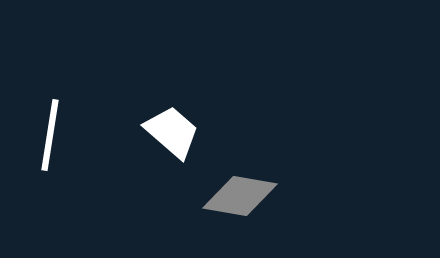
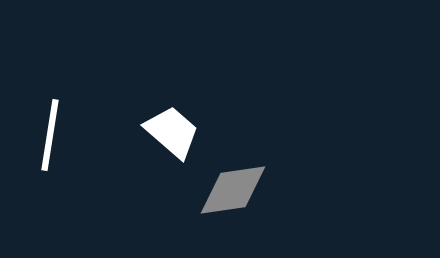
gray diamond: moved 7 px left, 6 px up; rotated 18 degrees counterclockwise
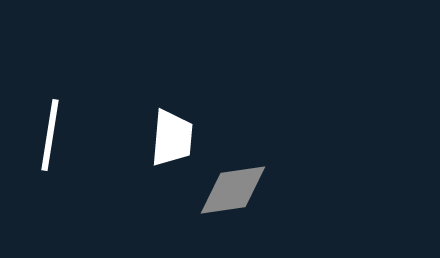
white trapezoid: moved 6 px down; rotated 54 degrees clockwise
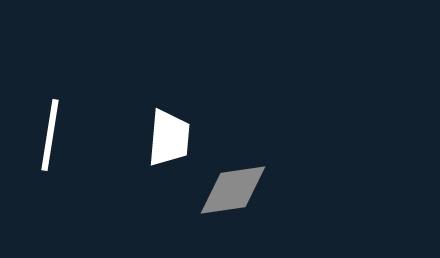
white trapezoid: moved 3 px left
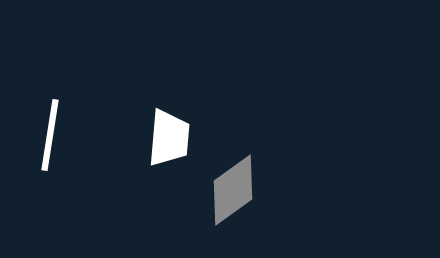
gray diamond: rotated 28 degrees counterclockwise
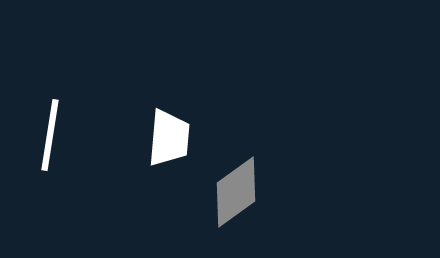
gray diamond: moved 3 px right, 2 px down
